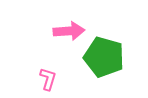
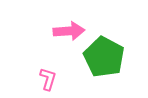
green pentagon: rotated 12 degrees clockwise
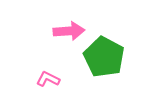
pink L-shape: rotated 80 degrees counterclockwise
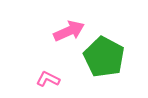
pink arrow: rotated 20 degrees counterclockwise
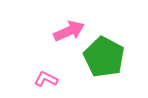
pink L-shape: moved 2 px left
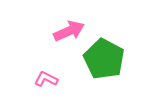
green pentagon: moved 2 px down
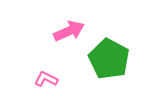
green pentagon: moved 5 px right
